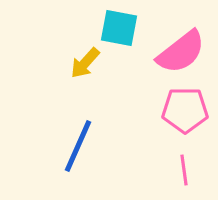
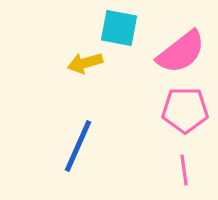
yellow arrow: rotated 32 degrees clockwise
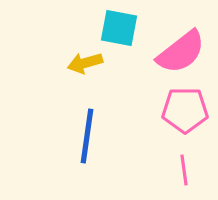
blue line: moved 9 px right, 10 px up; rotated 16 degrees counterclockwise
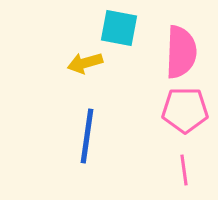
pink semicircle: rotated 50 degrees counterclockwise
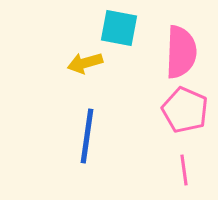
pink pentagon: rotated 24 degrees clockwise
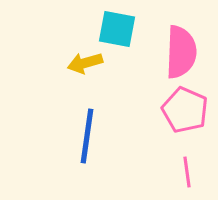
cyan square: moved 2 px left, 1 px down
pink line: moved 3 px right, 2 px down
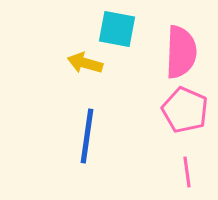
yellow arrow: rotated 32 degrees clockwise
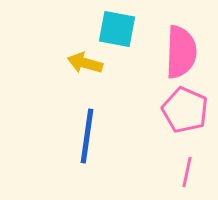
pink line: rotated 20 degrees clockwise
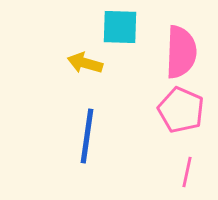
cyan square: moved 3 px right, 2 px up; rotated 9 degrees counterclockwise
pink pentagon: moved 4 px left
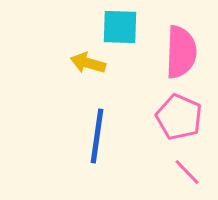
yellow arrow: moved 3 px right
pink pentagon: moved 2 px left, 7 px down
blue line: moved 10 px right
pink line: rotated 56 degrees counterclockwise
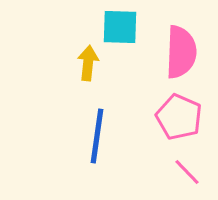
yellow arrow: rotated 80 degrees clockwise
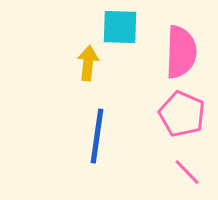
pink pentagon: moved 3 px right, 3 px up
